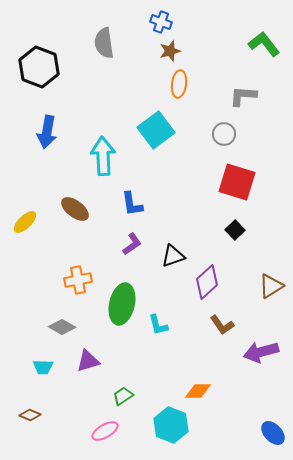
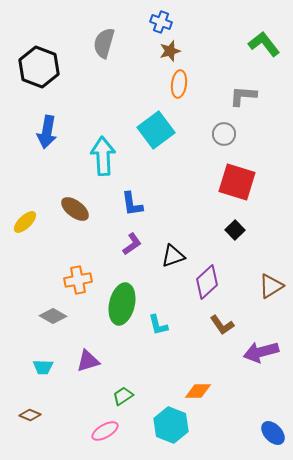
gray semicircle: rotated 24 degrees clockwise
gray diamond: moved 9 px left, 11 px up
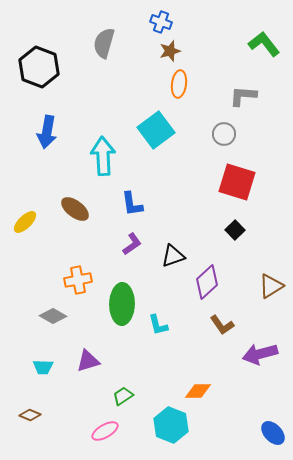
green ellipse: rotated 12 degrees counterclockwise
purple arrow: moved 1 px left, 2 px down
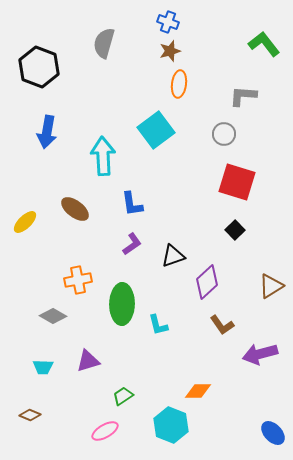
blue cross: moved 7 px right
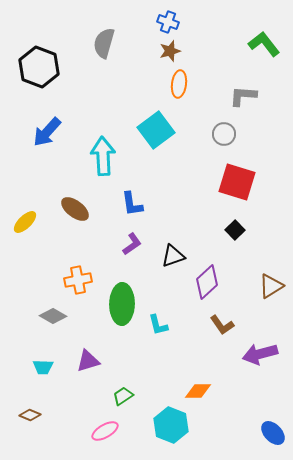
blue arrow: rotated 32 degrees clockwise
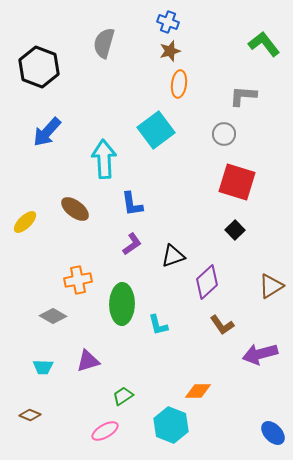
cyan arrow: moved 1 px right, 3 px down
